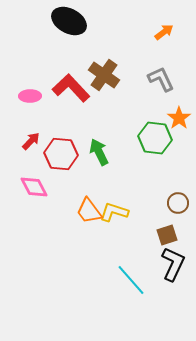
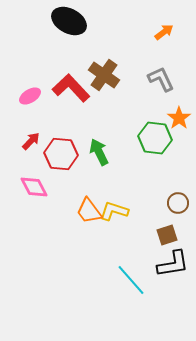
pink ellipse: rotated 30 degrees counterclockwise
yellow L-shape: moved 1 px up
black L-shape: rotated 56 degrees clockwise
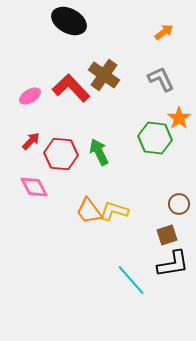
brown circle: moved 1 px right, 1 px down
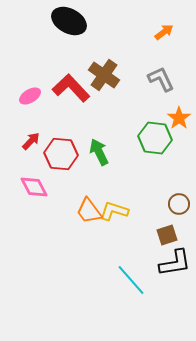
black L-shape: moved 2 px right, 1 px up
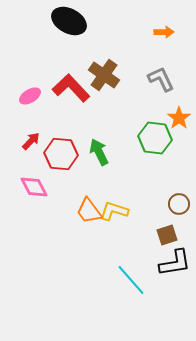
orange arrow: rotated 36 degrees clockwise
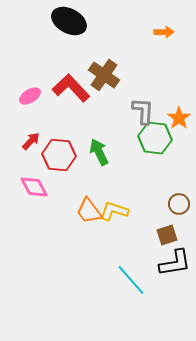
gray L-shape: moved 18 px left, 32 px down; rotated 28 degrees clockwise
red hexagon: moved 2 px left, 1 px down
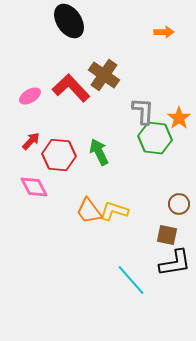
black ellipse: rotated 28 degrees clockwise
brown square: rotated 30 degrees clockwise
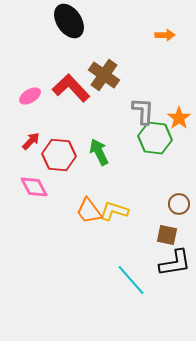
orange arrow: moved 1 px right, 3 px down
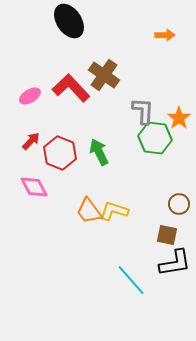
red hexagon: moved 1 px right, 2 px up; rotated 16 degrees clockwise
